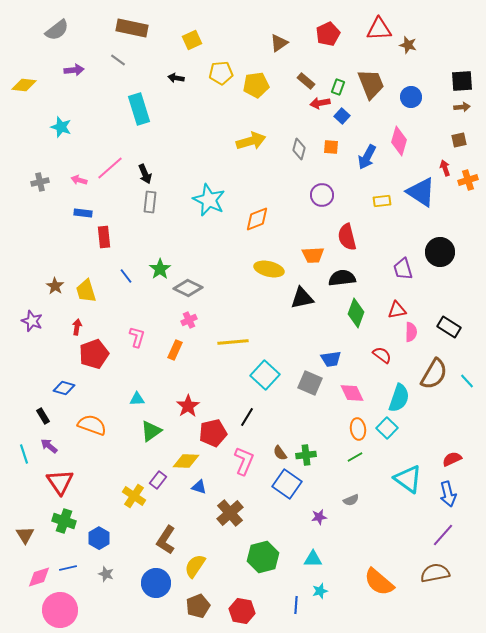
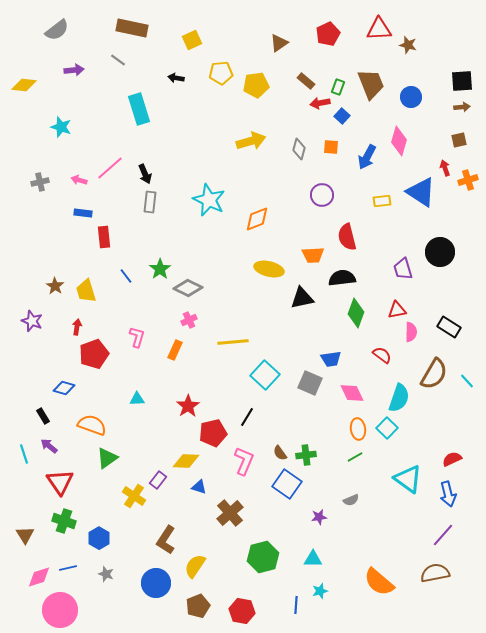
green triangle at (151, 431): moved 44 px left, 27 px down
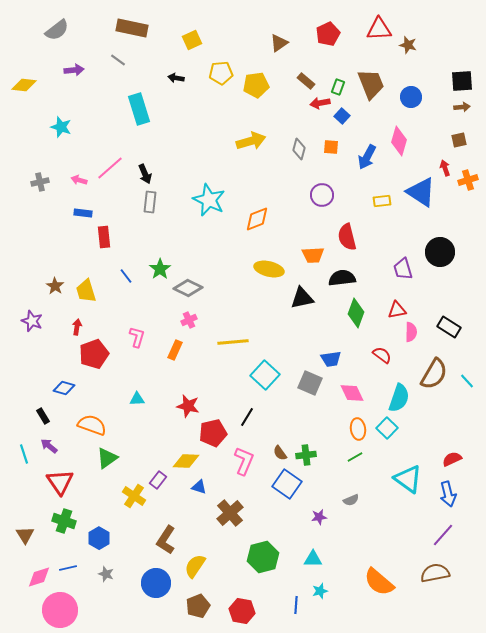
red star at (188, 406): rotated 25 degrees counterclockwise
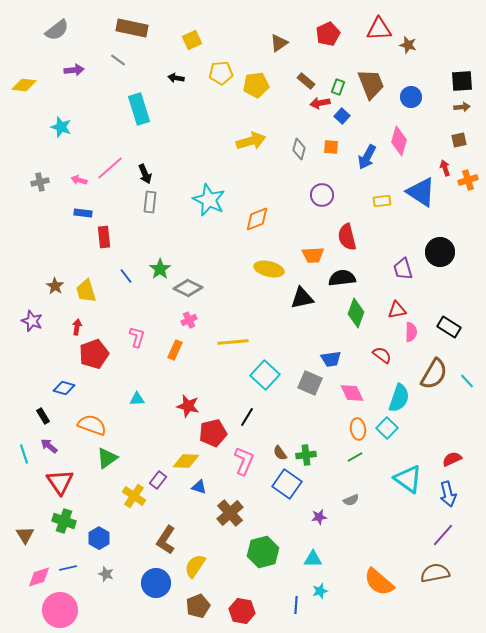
green hexagon at (263, 557): moved 5 px up
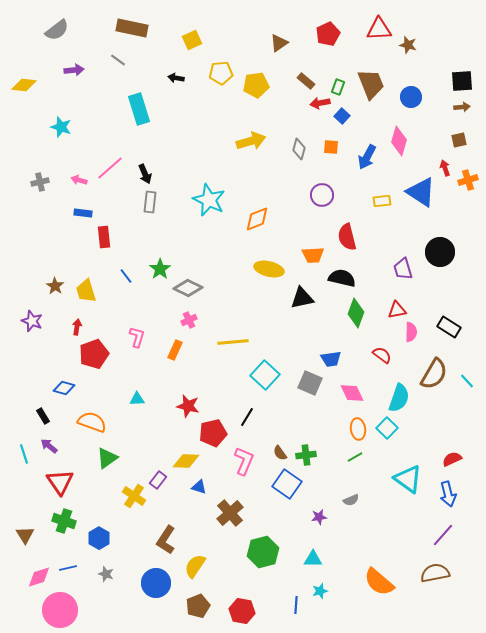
black semicircle at (342, 278): rotated 20 degrees clockwise
orange semicircle at (92, 425): moved 3 px up
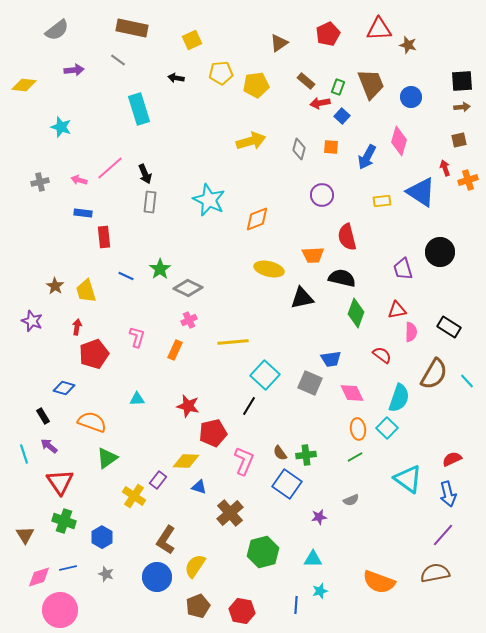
blue line at (126, 276): rotated 28 degrees counterclockwise
black line at (247, 417): moved 2 px right, 11 px up
blue hexagon at (99, 538): moved 3 px right, 1 px up
orange semicircle at (379, 582): rotated 20 degrees counterclockwise
blue circle at (156, 583): moved 1 px right, 6 px up
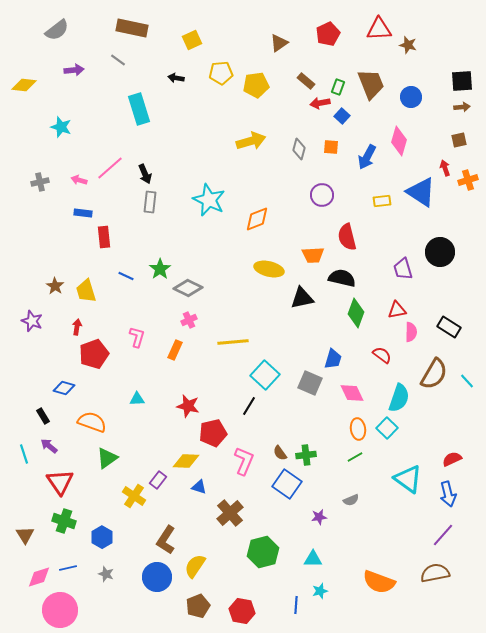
blue trapezoid at (331, 359): moved 2 px right; rotated 65 degrees counterclockwise
